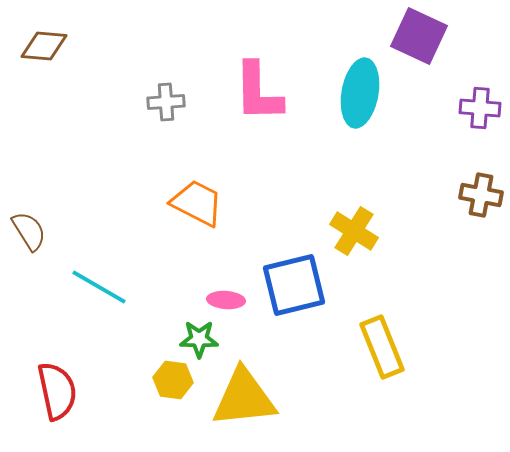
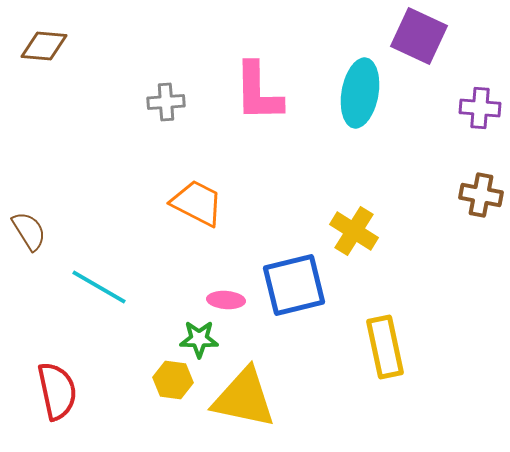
yellow rectangle: moved 3 px right; rotated 10 degrees clockwise
yellow triangle: rotated 18 degrees clockwise
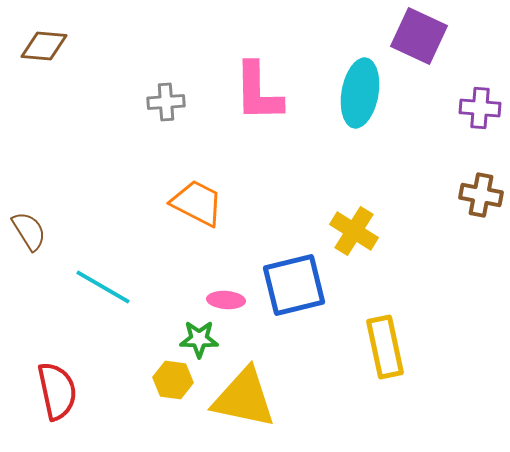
cyan line: moved 4 px right
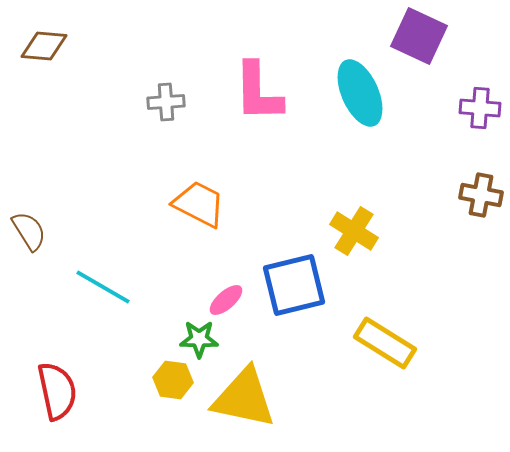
cyan ellipse: rotated 34 degrees counterclockwise
orange trapezoid: moved 2 px right, 1 px down
pink ellipse: rotated 45 degrees counterclockwise
yellow rectangle: moved 4 px up; rotated 46 degrees counterclockwise
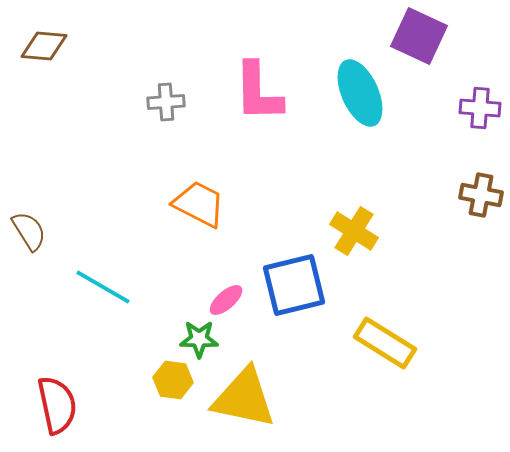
red semicircle: moved 14 px down
